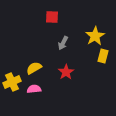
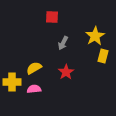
yellow cross: rotated 24 degrees clockwise
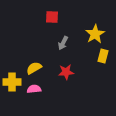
yellow star: moved 2 px up
red star: rotated 28 degrees clockwise
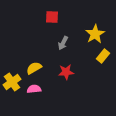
yellow rectangle: rotated 24 degrees clockwise
yellow cross: rotated 36 degrees counterclockwise
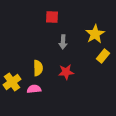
gray arrow: moved 1 px up; rotated 24 degrees counterclockwise
yellow semicircle: moved 4 px right; rotated 119 degrees clockwise
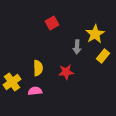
red square: moved 6 px down; rotated 32 degrees counterclockwise
gray arrow: moved 14 px right, 5 px down
pink semicircle: moved 1 px right, 2 px down
